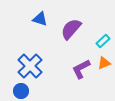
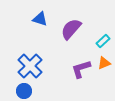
purple L-shape: rotated 10 degrees clockwise
blue circle: moved 3 px right
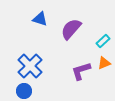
purple L-shape: moved 2 px down
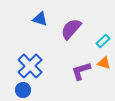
orange triangle: rotated 40 degrees clockwise
blue circle: moved 1 px left, 1 px up
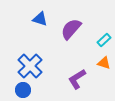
cyan rectangle: moved 1 px right, 1 px up
purple L-shape: moved 4 px left, 8 px down; rotated 15 degrees counterclockwise
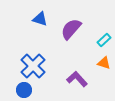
blue cross: moved 3 px right
purple L-shape: rotated 80 degrees clockwise
blue circle: moved 1 px right
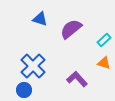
purple semicircle: rotated 10 degrees clockwise
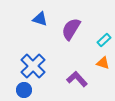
purple semicircle: rotated 20 degrees counterclockwise
orange triangle: moved 1 px left
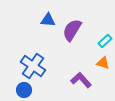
blue triangle: moved 8 px right, 1 px down; rotated 14 degrees counterclockwise
purple semicircle: moved 1 px right, 1 px down
cyan rectangle: moved 1 px right, 1 px down
blue cross: rotated 10 degrees counterclockwise
purple L-shape: moved 4 px right, 1 px down
